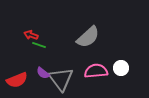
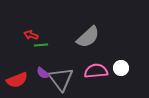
green line: moved 2 px right; rotated 24 degrees counterclockwise
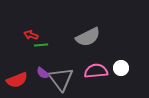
gray semicircle: rotated 15 degrees clockwise
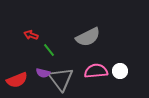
green line: moved 8 px right, 5 px down; rotated 56 degrees clockwise
white circle: moved 1 px left, 3 px down
purple semicircle: rotated 24 degrees counterclockwise
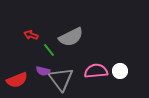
gray semicircle: moved 17 px left
purple semicircle: moved 2 px up
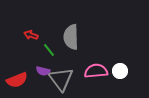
gray semicircle: rotated 115 degrees clockwise
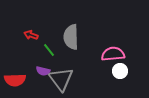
pink semicircle: moved 17 px right, 17 px up
red semicircle: moved 2 px left; rotated 20 degrees clockwise
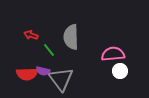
red semicircle: moved 12 px right, 6 px up
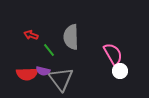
pink semicircle: rotated 65 degrees clockwise
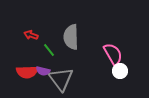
red semicircle: moved 2 px up
